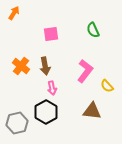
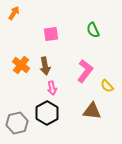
orange cross: moved 1 px up
black hexagon: moved 1 px right, 1 px down
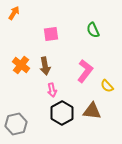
pink arrow: moved 2 px down
black hexagon: moved 15 px right
gray hexagon: moved 1 px left, 1 px down
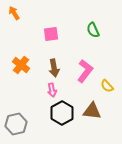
orange arrow: rotated 64 degrees counterclockwise
brown arrow: moved 9 px right, 2 px down
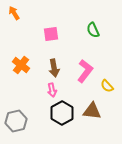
gray hexagon: moved 3 px up
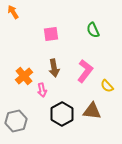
orange arrow: moved 1 px left, 1 px up
orange cross: moved 3 px right, 11 px down; rotated 12 degrees clockwise
pink arrow: moved 10 px left
black hexagon: moved 1 px down
